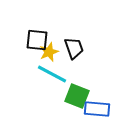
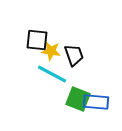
black trapezoid: moved 7 px down
yellow star: moved 2 px right, 1 px up; rotated 30 degrees clockwise
green square: moved 1 px right, 3 px down
blue rectangle: moved 1 px left, 7 px up
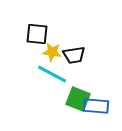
black square: moved 6 px up
yellow star: moved 1 px right, 1 px down
black trapezoid: rotated 100 degrees clockwise
blue rectangle: moved 4 px down
